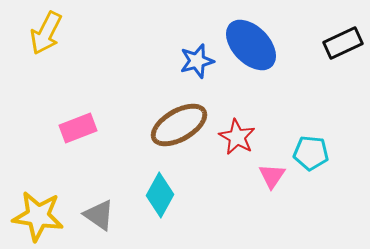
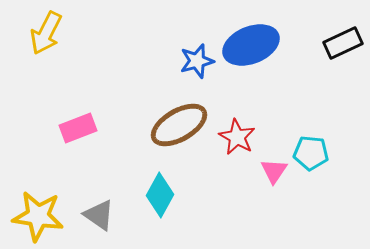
blue ellipse: rotated 68 degrees counterclockwise
pink triangle: moved 2 px right, 5 px up
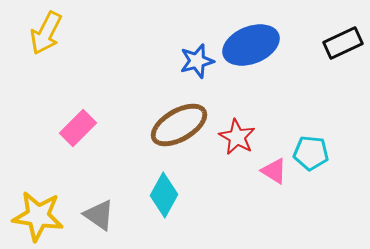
pink rectangle: rotated 24 degrees counterclockwise
pink triangle: rotated 32 degrees counterclockwise
cyan diamond: moved 4 px right
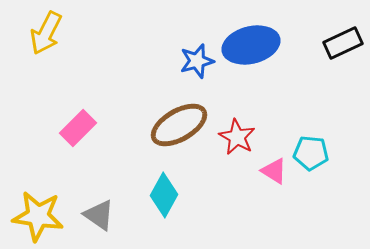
blue ellipse: rotated 8 degrees clockwise
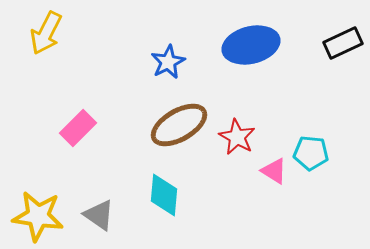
blue star: moved 29 px left, 1 px down; rotated 12 degrees counterclockwise
cyan diamond: rotated 24 degrees counterclockwise
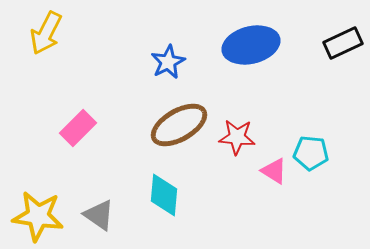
red star: rotated 24 degrees counterclockwise
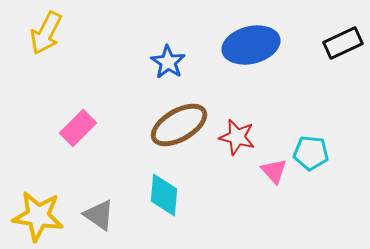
blue star: rotated 12 degrees counterclockwise
red star: rotated 9 degrees clockwise
pink triangle: rotated 16 degrees clockwise
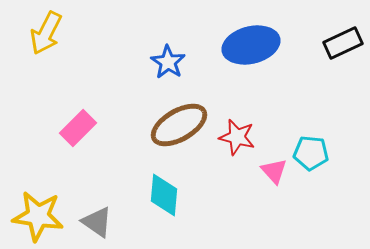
gray triangle: moved 2 px left, 7 px down
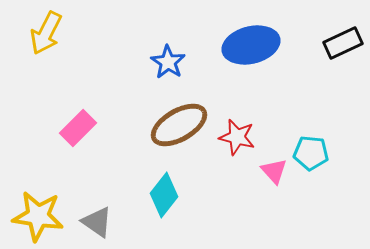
cyan diamond: rotated 33 degrees clockwise
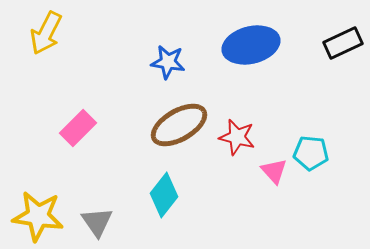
blue star: rotated 24 degrees counterclockwise
gray triangle: rotated 20 degrees clockwise
